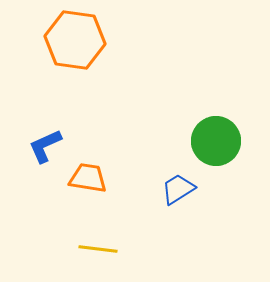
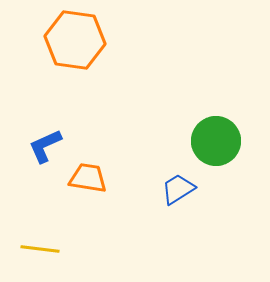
yellow line: moved 58 px left
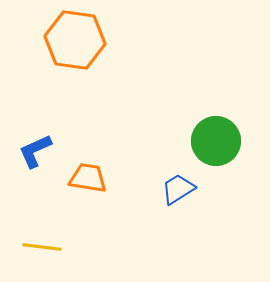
blue L-shape: moved 10 px left, 5 px down
yellow line: moved 2 px right, 2 px up
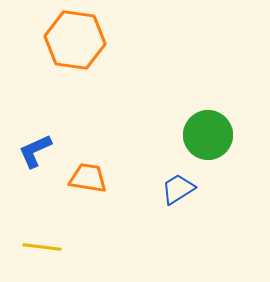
green circle: moved 8 px left, 6 px up
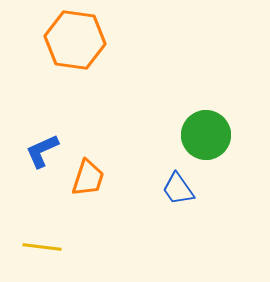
green circle: moved 2 px left
blue L-shape: moved 7 px right
orange trapezoid: rotated 99 degrees clockwise
blue trapezoid: rotated 93 degrees counterclockwise
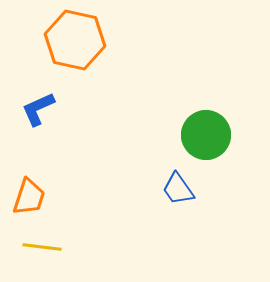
orange hexagon: rotated 4 degrees clockwise
blue L-shape: moved 4 px left, 42 px up
orange trapezoid: moved 59 px left, 19 px down
